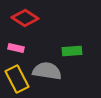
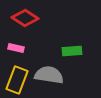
gray semicircle: moved 2 px right, 4 px down
yellow rectangle: moved 1 px down; rotated 48 degrees clockwise
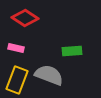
gray semicircle: rotated 12 degrees clockwise
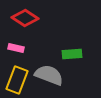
green rectangle: moved 3 px down
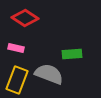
gray semicircle: moved 1 px up
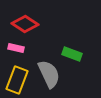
red diamond: moved 6 px down
green rectangle: rotated 24 degrees clockwise
gray semicircle: rotated 44 degrees clockwise
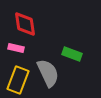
red diamond: rotated 48 degrees clockwise
gray semicircle: moved 1 px left, 1 px up
yellow rectangle: moved 1 px right
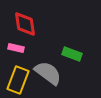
gray semicircle: rotated 28 degrees counterclockwise
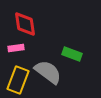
pink rectangle: rotated 21 degrees counterclockwise
gray semicircle: moved 1 px up
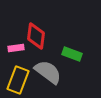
red diamond: moved 11 px right, 12 px down; rotated 16 degrees clockwise
